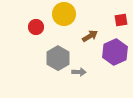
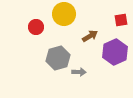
gray hexagon: rotated 15 degrees clockwise
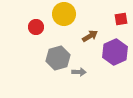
red square: moved 1 px up
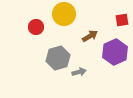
red square: moved 1 px right, 1 px down
gray arrow: rotated 16 degrees counterclockwise
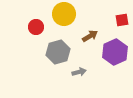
gray hexagon: moved 6 px up
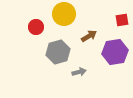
brown arrow: moved 1 px left
purple hexagon: rotated 15 degrees clockwise
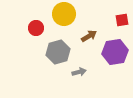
red circle: moved 1 px down
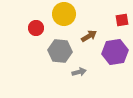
gray hexagon: moved 2 px right, 1 px up; rotated 20 degrees clockwise
